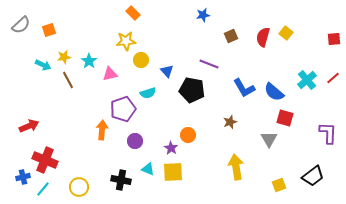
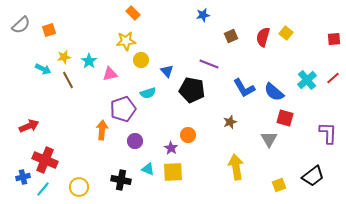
cyan arrow at (43, 65): moved 4 px down
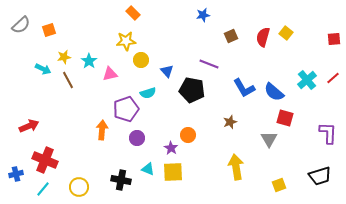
purple pentagon at (123, 109): moved 3 px right
purple circle at (135, 141): moved 2 px right, 3 px up
black trapezoid at (313, 176): moved 7 px right; rotated 20 degrees clockwise
blue cross at (23, 177): moved 7 px left, 3 px up
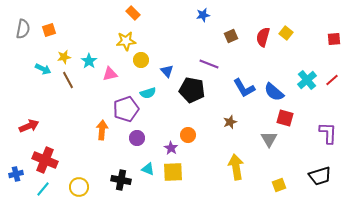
gray semicircle at (21, 25): moved 2 px right, 4 px down; rotated 36 degrees counterclockwise
red line at (333, 78): moved 1 px left, 2 px down
